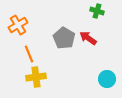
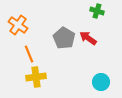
orange cross: rotated 24 degrees counterclockwise
cyan circle: moved 6 px left, 3 px down
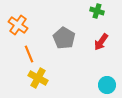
red arrow: moved 13 px right, 4 px down; rotated 90 degrees counterclockwise
yellow cross: moved 2 px right, 1 px down; rotated 36 degrees clockwise
cyan circle: moved 6 px right, 3 px down
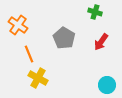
green cross: moved 2 px left, 1 px down
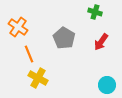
orange cross: moved 2 px down
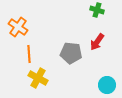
green cross: moved 2 px right, 2 px up
gray pentagon: moved 7 px right, 15 px down; rotated 25 degrees counterclockwise
red arrow: moved 4 px left
orange line: rotated 18 degrees clockwise
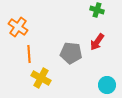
yellow cross: moved 3 px right
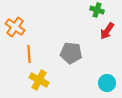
orange cross: moved 3 px left
red arrow: moved 10 px right, 11 px up
yellow cross: moved 2 px left, 2 px down
cyan circle: moved 2 px up
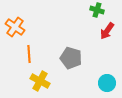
gray pentagon: moved 5 px down; rotated 10 degrees clockwise
yellow cross: moved 1 px right, 1 px down
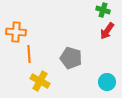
green cross: moved 6 px right
orange cross: moved 1 px right, 5 px down; rotated 30 degrees counterclockwise
cyan circle: moved 1 px up
